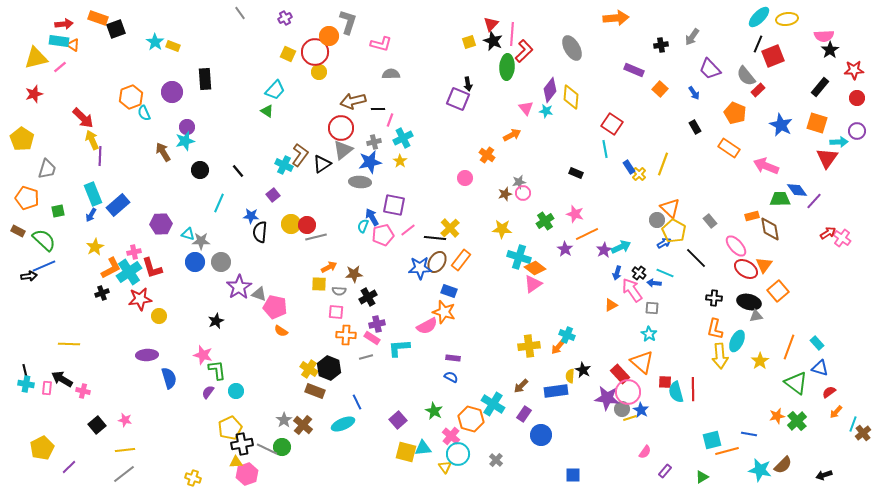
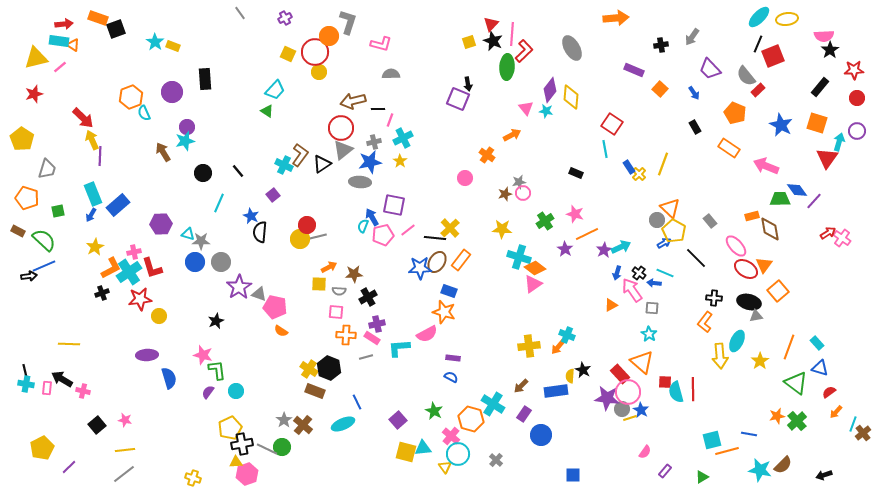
cyan arrow at (839, 142): rotated 72 degrees counterclockwise
black circle at (200, 170): moved 3 px right, 3 px down
blue star at (251, 216): rotated 21 degrees clockwise
yellow circle at (291, 224): moved 9 px right, 15 px down
pink semicircle at (427, 326): moved 8 px down
orange L-shape at (715, 329): moved 10 px left, 7 px up; rotated 25 degrees clockwise
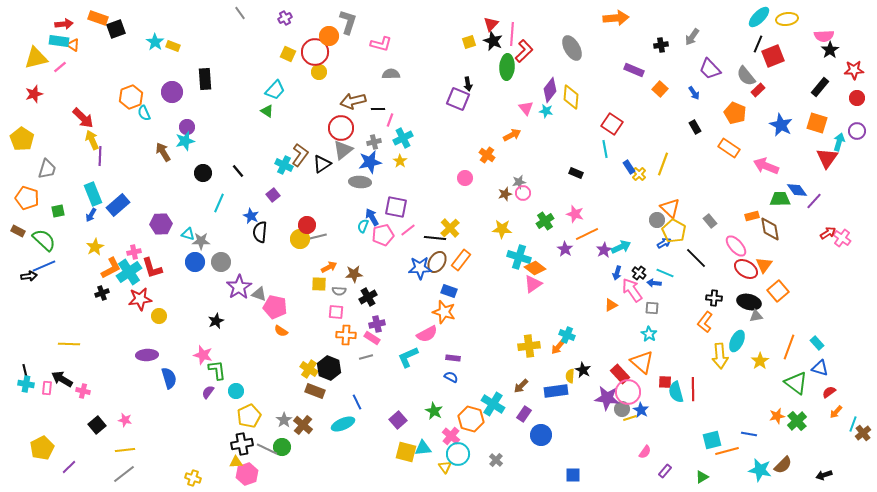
purple square at (394, 205): moved 2 px right, 2 px down
cyan L-shape at (399, 348): moved 9 px right, 9 px down; rotated 20 degrees counterclockwise
yellow pentagon at (230, 428): moved 19 px right, 12 px up
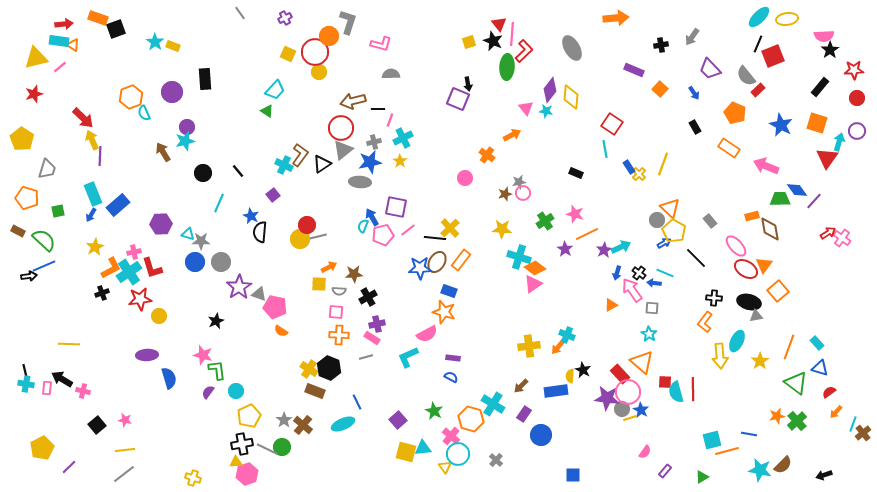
red triangle at (491, 24): moved 8 px right; rotated 21 degrees counterclockwise
orange cross at (346, 335): moved 7 px left
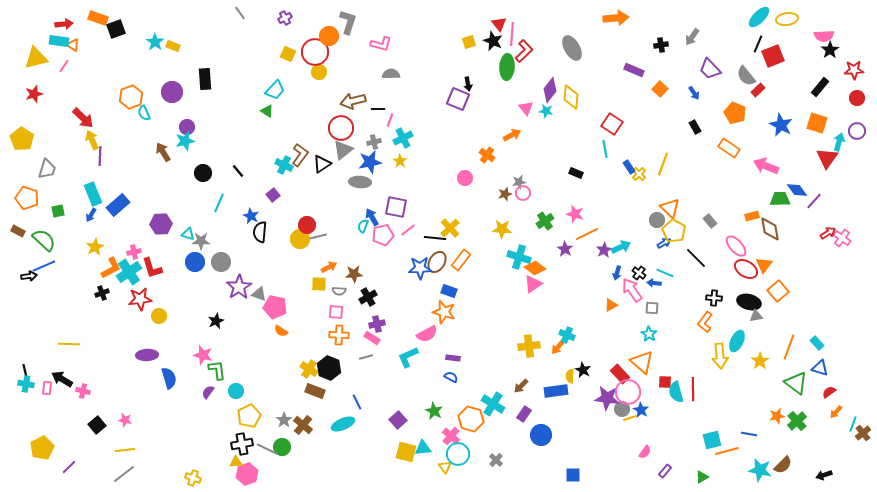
pink line at (60, 67): moved 4 px right, 1 px up; rotated 16 degrees counterclockwise
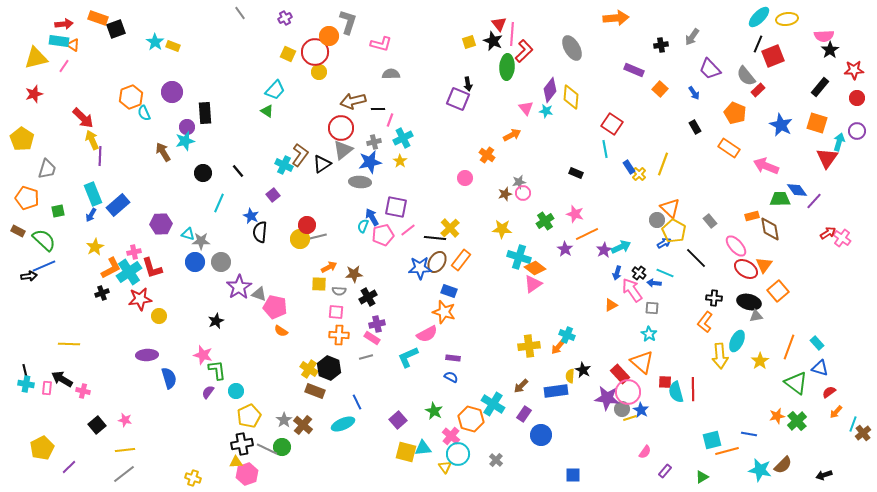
black rectangle at (205, 79): moved 34 px down
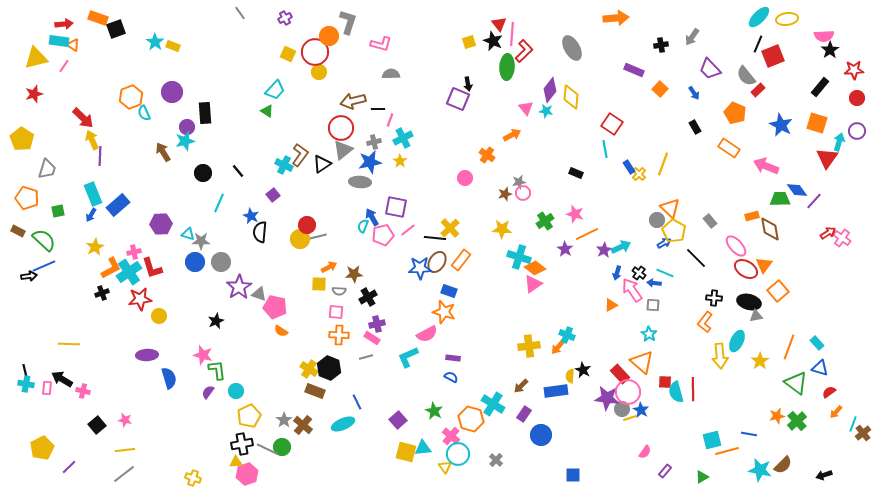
gray square at (652, 308): moved 1 px right, 3 px up
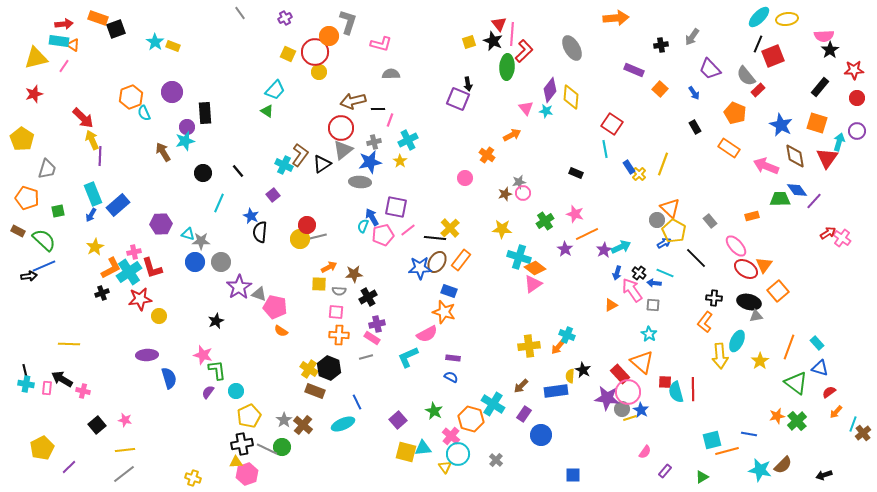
cyan cross at (403, 138): moved 5 px right, 2 px down
brown diamond at (770, 229): moved 25 px right, 73 px up
